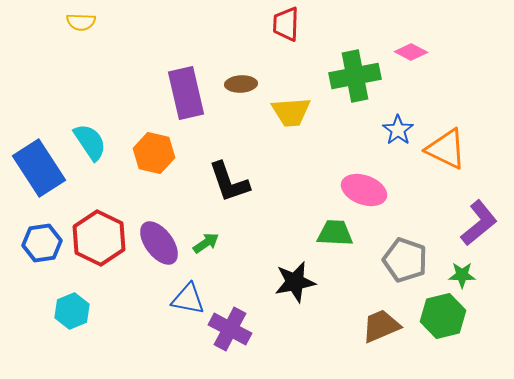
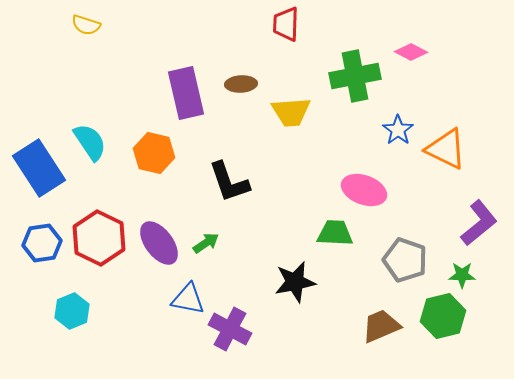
yellow semicircle: moved 5 px right, 3 px down; rotated 16 degrees clockwise
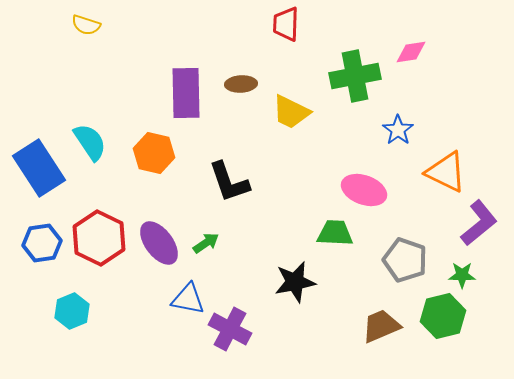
pink diamond: rotated 36 degrees counterclockwise
purple rectangle: rotated 12 degrees clockwise
yellow trapezoid: rotated 30 degrees clockwise
orange triangle: moved 23 px down
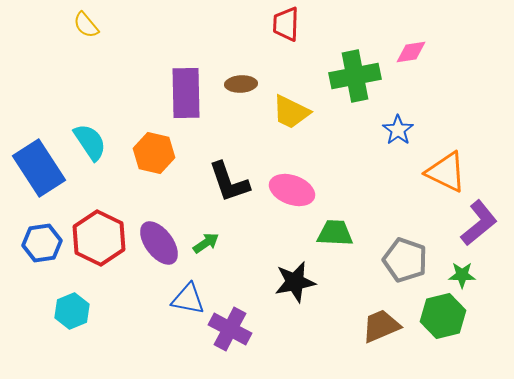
yellow semicircle: rotated 32 degrees clockwise
pink ellipse: moved 72 px left
